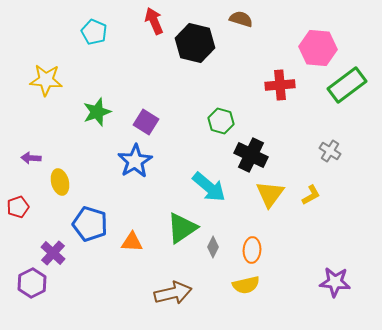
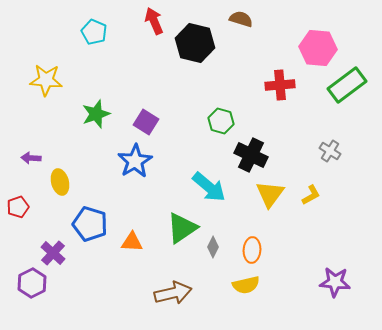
green star: moved 1 px left, 2 px down
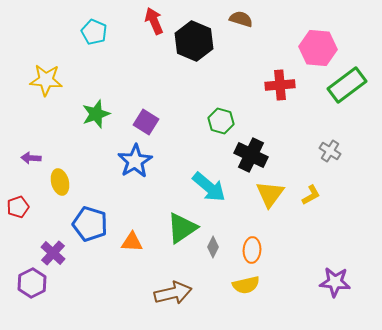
black hexagon: moved 1 px left, 2 px up; rotated 9 degrees clockwise
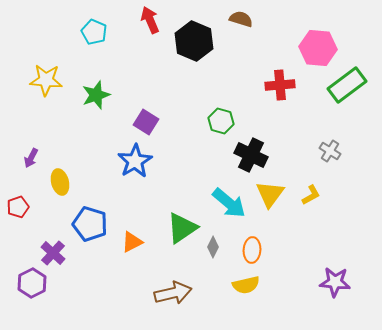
red arrow: moved 4 px left, 1 px up
green star: moved 19 px up
purple arrow: rotated 66 degrees counterclockwise
cyan arrow: moved 20 px right, 16 px down
orange triangle: rotated 30 degrees counterclockwise
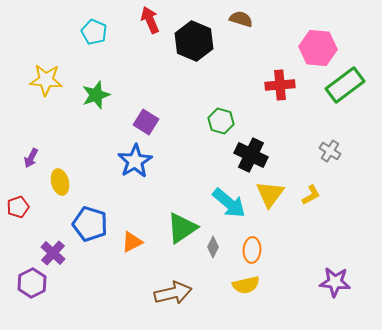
green rectangle: moved 2 px left
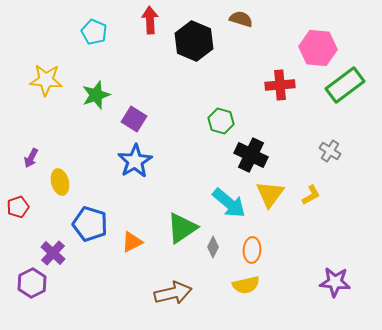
red arrow: rotated 20 degrees clockwise
purple square: moved 12 px left, 3 px up
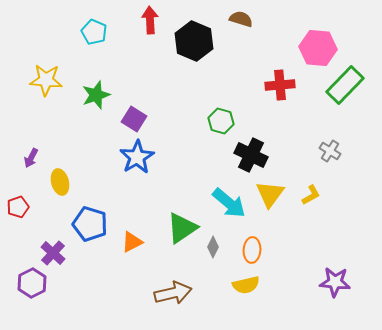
green rectangle: rotated 9 degrees counterclockwise
blue star: moved 2 px right, 4 px up
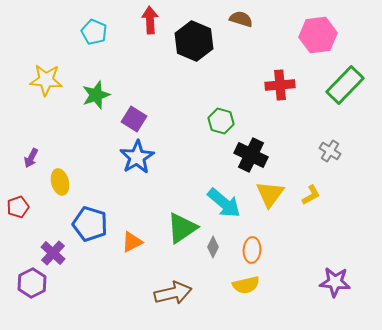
pink hexagon: moved 13 px up; rotated 12 degrees counterclockwise
cyan arrow: moved 5 px left
